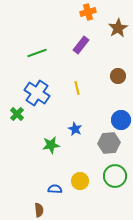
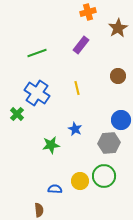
green circle: moved 11 px left
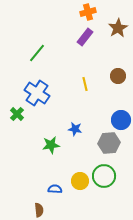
purple rectangle: moved 4 px right, 8 px up
green line: rotated 30 degrees counterclockwise
yellow line: moved 8 px right, 4 px up
blue star: rotated 16 degrees counterclockwise
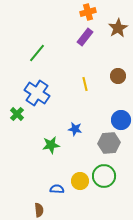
blue semicircle: moved 2 px right
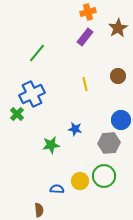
blue cross: moved 5 px left, 1 px down; rotated 30 degrees clockwise
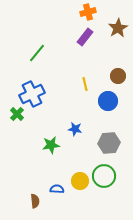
blue circle: moved 13 px left, 19 px up
brown semicircle: moved 4 px left, 9 px up
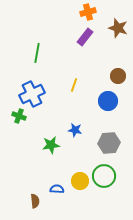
brown star: rotated 24 degrees counterclockwise
green line: rotated 30 degrees counterclockwise
yellow line: moved 11 px left, 1 px down; rotated 32 degrees clockwise
green cross: moved 2 px right, 2 px down; rotated 24 degrees counterclockwise
blue star: moved 1 px down
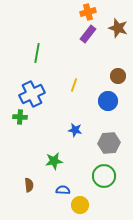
purple rectangle: moved 3 px right, 3 px up
green cross: moved 1 px right, 1 px down; rotated 16 degrees counterclockwise
green star: moved 3 px right, 16 px down
yellow circle: moved 24 px down
blue semicircle: moved 6 px right, 1 px down
brown semicircle: moved 6 px left, 16 px up
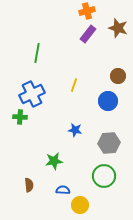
orange cross: moved 1 px left, 1 px up
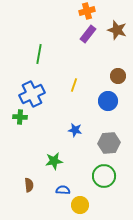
brown star: moved 1 px left, 2 px down
green line: moved 2 px right, 1 px down
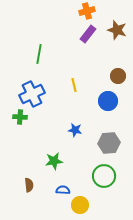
yellow line: rotated 32 degrees counterclockwise
